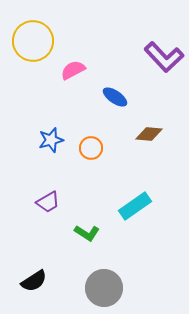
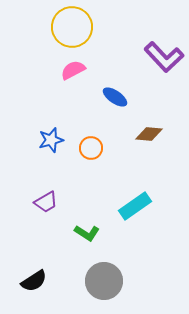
yellow circle: moved 39 px right, 14 px up
purple trapezoid: moved 2 px left
gray circle: moved 7 px up
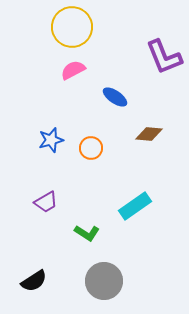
purple L-shape: rotated 21 degrees clockwise
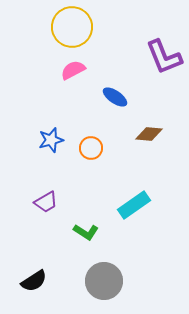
cyan rectangle: moved 1 px left, 1 px up
green L-shape: moved 1 px left, 1 px up
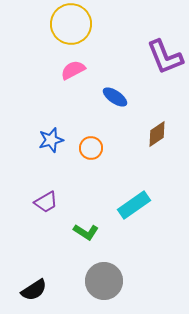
yellow circle: moved 1 px left, 3 px up
purple L-shape: moved 1 px right
brown diamond: moved 8 px right; rotated 40 degrees counterclockwise
black semicircle: moved 9 px down
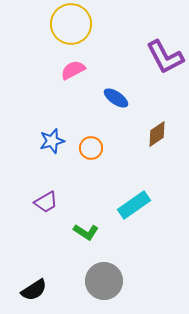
purple L-shape: rotated 6 degrees counterclockwise
blue ellipse: moved 1 px right, 1 px down
blue star: moved 1 px right, 1 px down
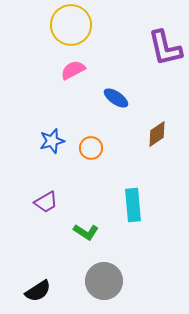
yellow circle: moved 1 px down
purple L-shape: moved 9 px up; rotated 15 degrees clockwise
cyan rectangle: moved 1 px left; rotated 60 degrees counterclockwise
black semicircle: moved 4 px right, 1 px down
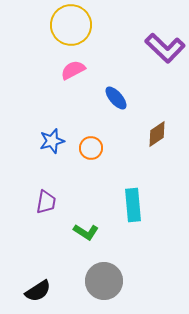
purple L-shape: rotated 33 degrees counterclockwise
blue ellipse: rotated 15 degrees clockwise
purple trapezoid: rotated 50 degrees counterclockwise
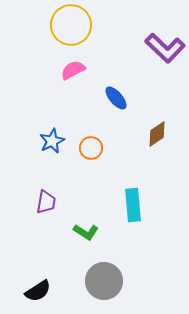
blue star: rotated 10 degrees counterclockwise
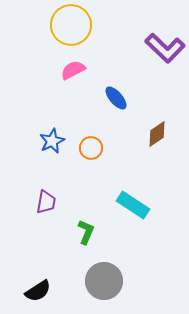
cyan rectangle: rotated 52 degrees counterclockwise
green L-shape: rotated 100 degrees counterclockwise
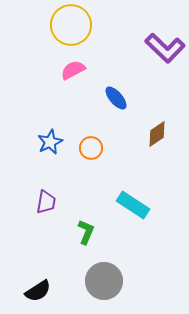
blue star: moved 2 px left, 1 px down
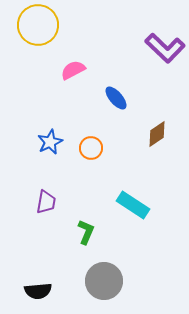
yellow circle: moved 33 px left
black semicircle: rotated 28 degrees clockwise
